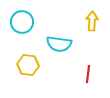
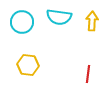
cyan semicircle: moved 27 px up
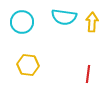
cyan semicircle: moved 5 px right
yellow arrow: moved 1 px down
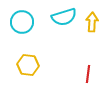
cyan semicircle: rotated 25 degrees counterclockwise
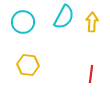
cyan semicircle: rotated 45 degrees counterclockwise
cyan circle: moved 1 px right
red line: moved 3 px right
